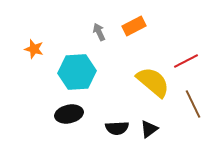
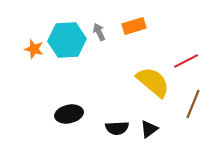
orange rectangle: rotated 10 degrees clockwise
cyan hexagon: moved 10 px left, 32 px up
brown line: rotated 48 degrees clockwise
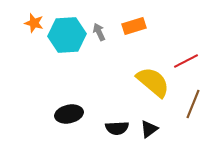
cyan hexagon: moved 5 px up
orange star: moved 26 px up
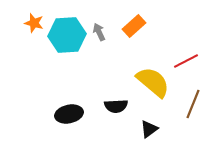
orange rectangle: rotated 25 degrees counterclockwise
black semicircle: moved 1 px left, 22 px up
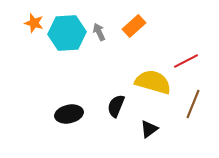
cyan hexagon: moved 2 px up
yellow semicircle: rotated 24 degrees counterclockwise
black semicircle: rotated 115 degrees clockwise
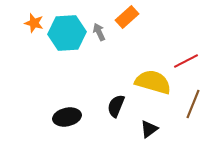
orange rectangle: moved 7 px left, 9 px up
black ellipse: moved 2 px left, 3 px down
